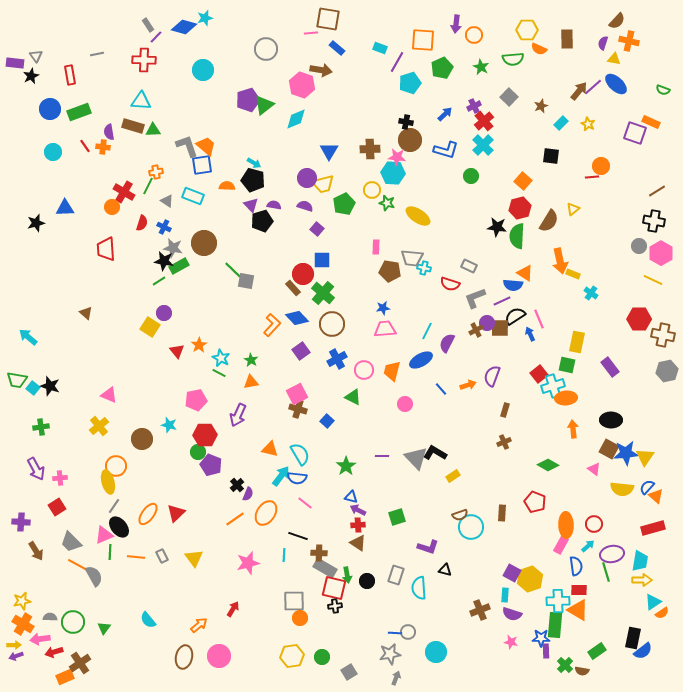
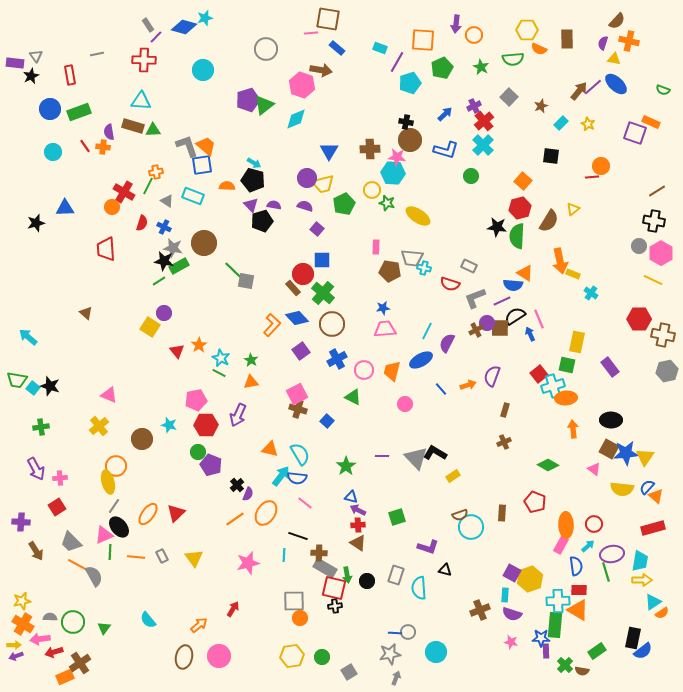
red hexagon at (205, 435): moved 1 px right, 10 px up
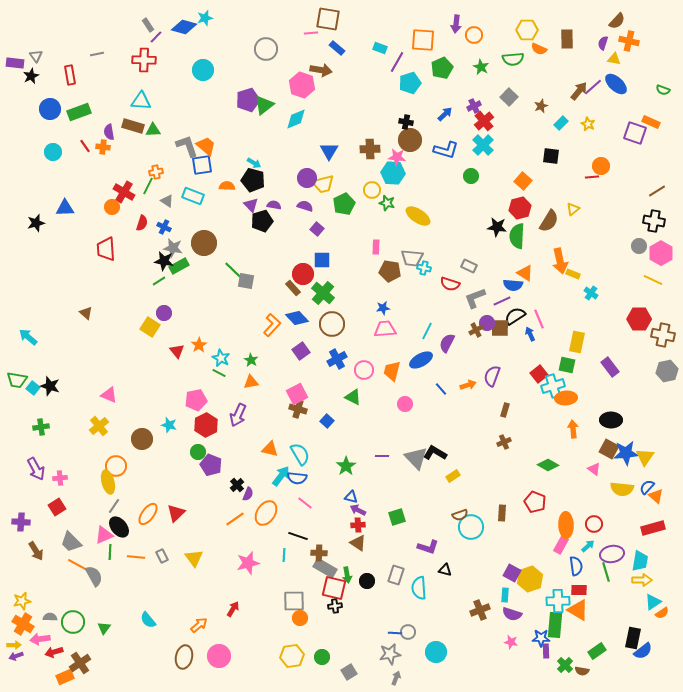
red hexagon at (206, 425): rotated 25 degrees counterclockwise
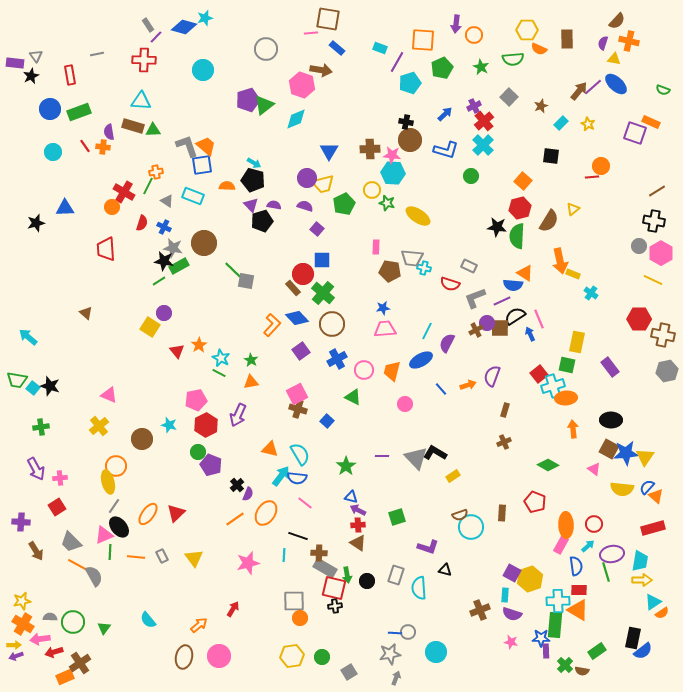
pink star at (397, 157): moved 5 px left, 2 px up
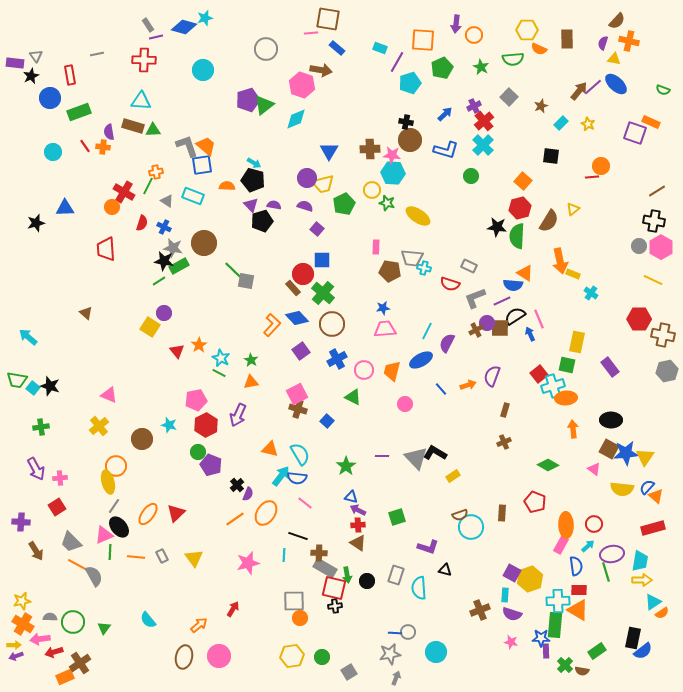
purple line at (156, 37): rotated 32 degrees clockwise
blue circle at (50, 109): moved 11 px up
pink hexagon at (661, 253): moved 6 px up
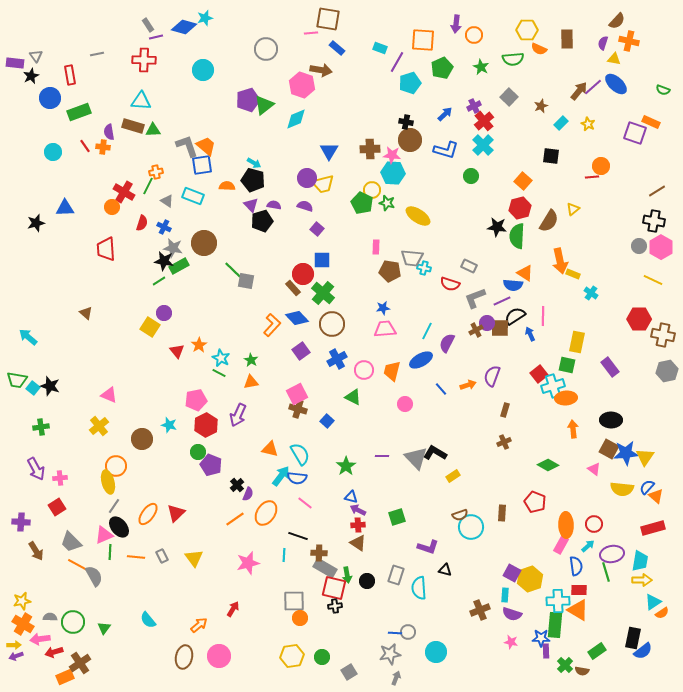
green pentagon at (344, 204): moved 18 px right, 1 px up; rotated 20 degrees counterclockwise
pink line at (539, 319): moved 4 px right, 3 px up; rotated 24 degrees clockwise
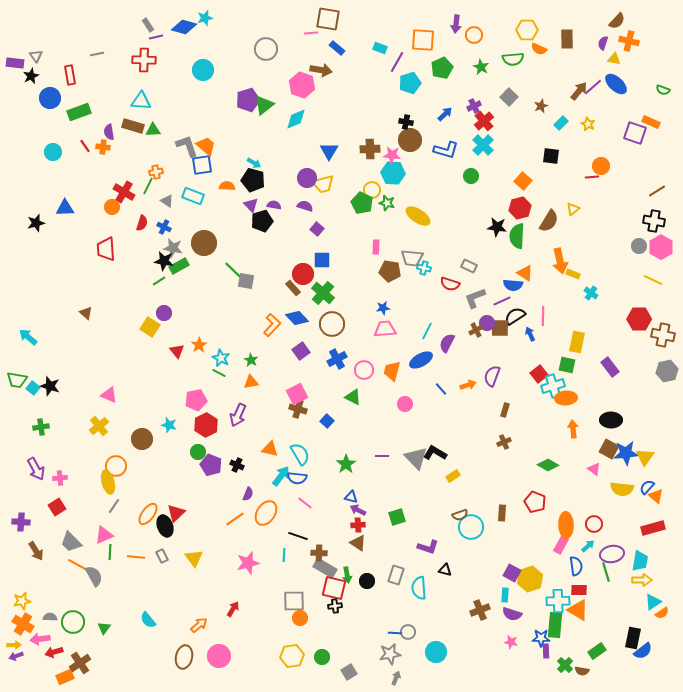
green star at (346, 466): moved 2 px up
black cross at (237, 485): moved 20 px up; rotated 24 degrees counterclockwise
black ellipse at (119, 527): moved 46 px right, 1 px up; rotated 20 degrees clockwise
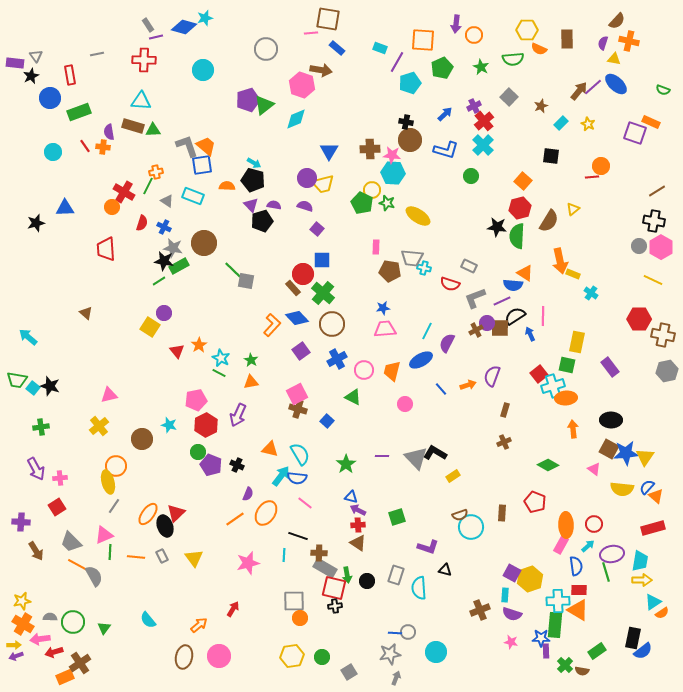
pink triangle at (109, 395): rotated 36 degrees counterclockwise
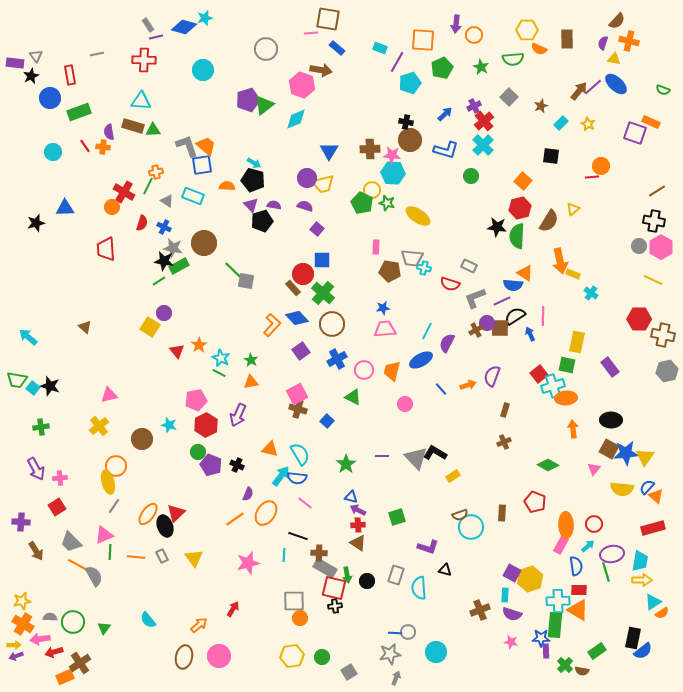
brown triangle at (86, 313): moved 1 px left, 14 px down
pink triangle at (594, 469): rotated 32 degrees clockwise
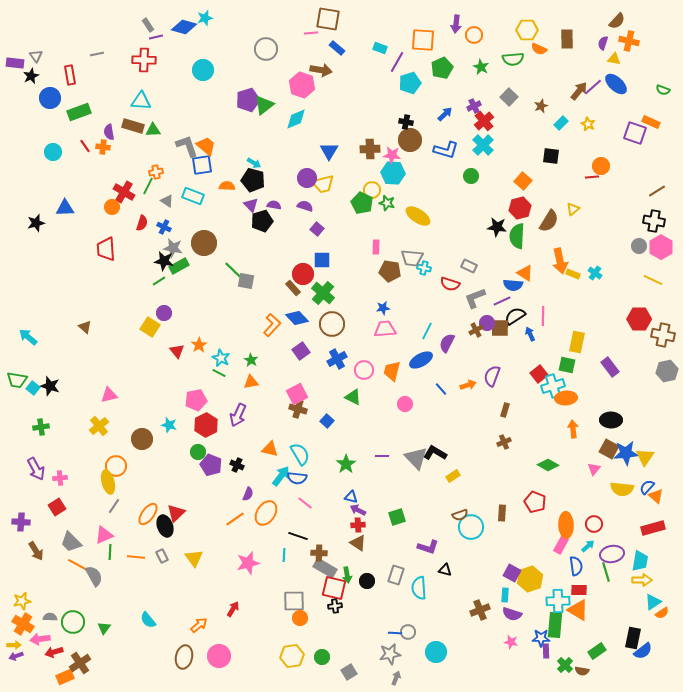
cyan cross at (591, 293): moved 4 px right, 20 px up
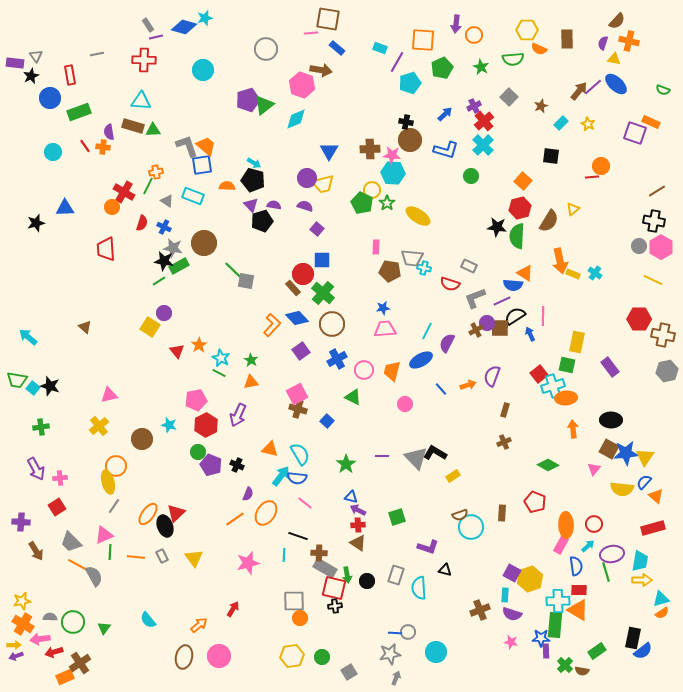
green star at (387, 203): rotated 21 degrees clockwise
blue semicircle at (647, 487): moved 3 px left, 5 px up
cyan triangle at (653, 602): moved 8 px right, 3 px up; rotated 18 degrees clockwise
